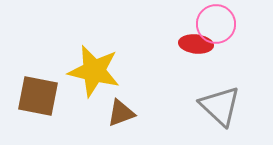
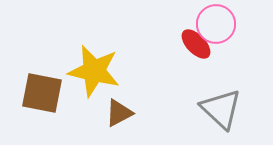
red ellipse: rotated 40 degrees clockwise
brown square: moved 4 px right, 3 px up
gray triangle: moved 1 px right, 3 px down
brown triangle: moved 2 px left; rotated 8 degrees counterclockwise
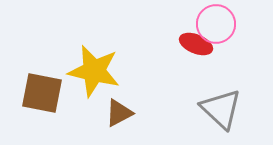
red ellipse: rotated 24 degrees counterclockwise
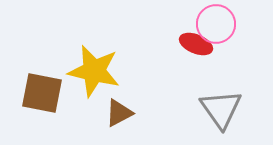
gray triangle: rotated 12 degrees clockwise
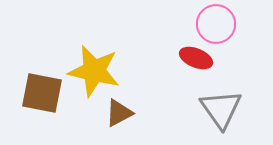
red ellipse: moved 14 px down
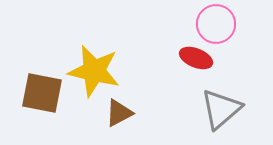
gray triangle: rotated 24 degrees clockwise
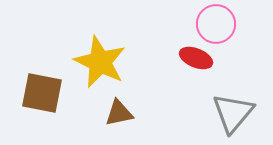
yellow star: moved 6 px right, 9 px up; rotated 12 degrees clockwise
gray triangle: moved 12 px right, 4 px down; rotated 9 degrees counterclockwise
brown triangle: rotated 16 degrees clockwise
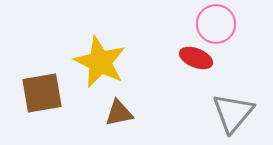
brown square: rotated 21 degrees counterclockwise
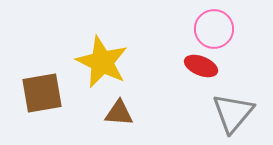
pink circle: moved 2 px left, 5 px down
red ellipse: moved 5 px right, 8 px down
yellow star: moved 2 px right
brown triangle: rotated 16 degrees clockwise
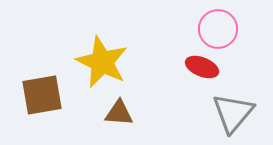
pink circle: moved 4 px right
red ellipse: moved 1 px right, 1 px down
brown square: moved 2 px down
